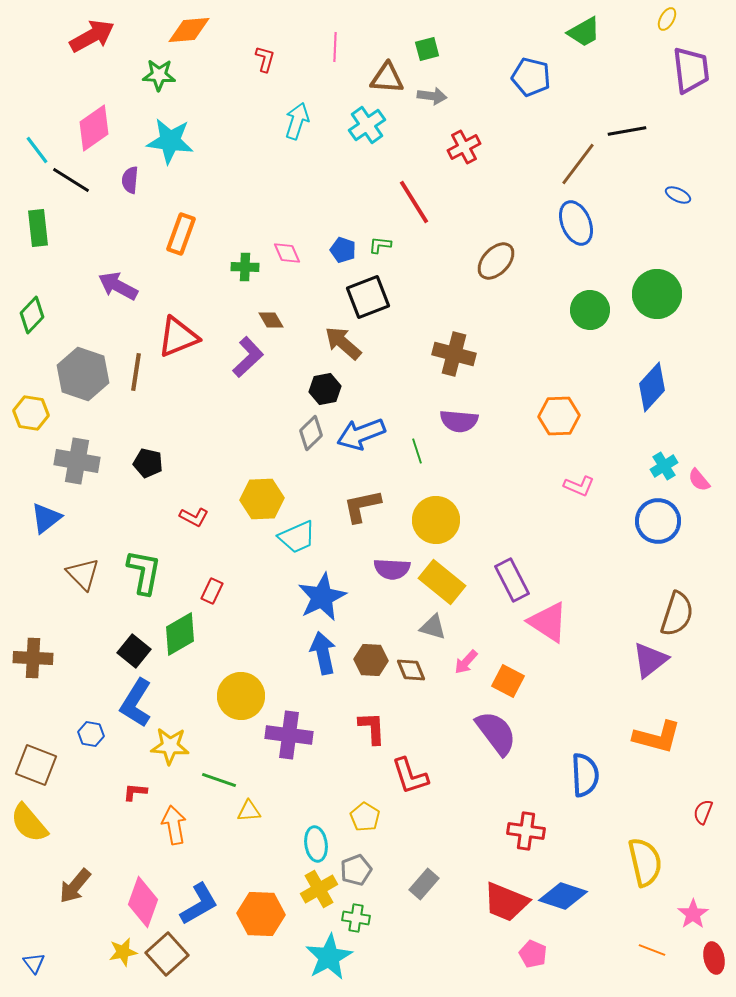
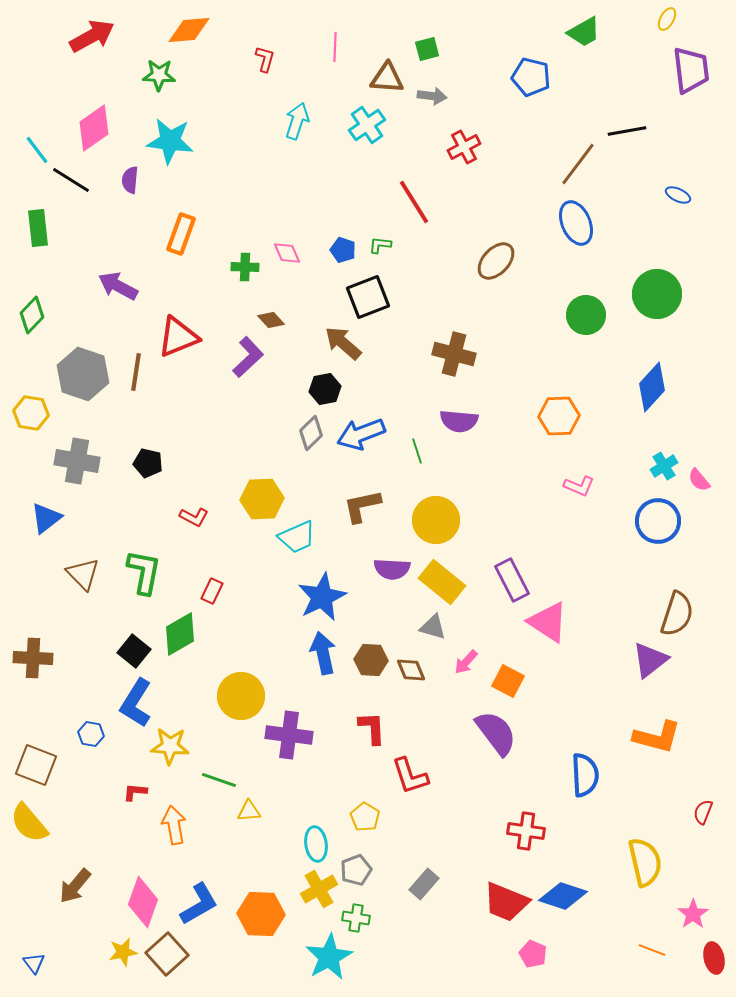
green circle at (590, 310): moved 4 px left, 5 px down
brown diamond at (271, 320): rotated 12 degrees counterclockwise
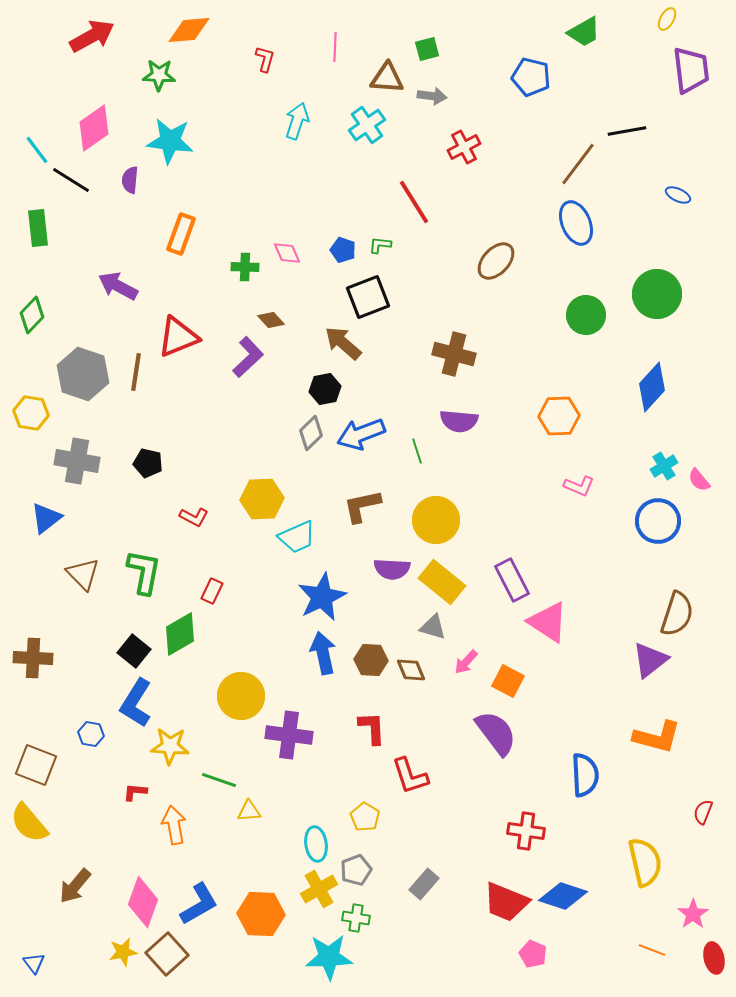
cyan star at (329, 957): rotated 27 degrees clockwise
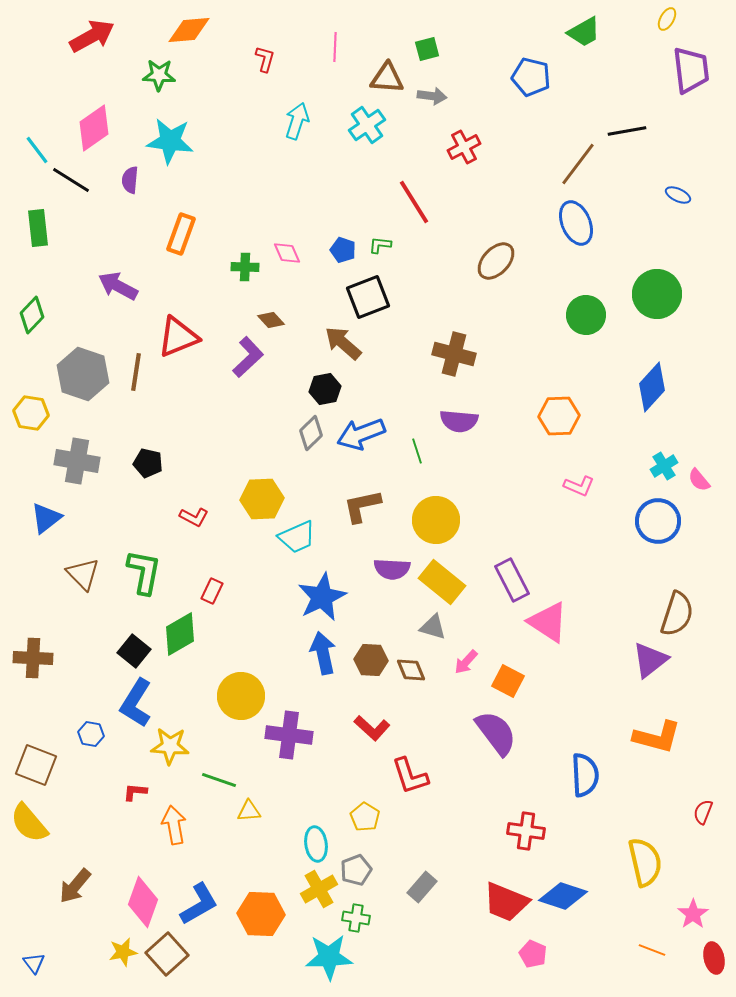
red L-shape at (372, 728): rotated 135 degrees clockwise
gray rectangle at (424, 884): moved 2 px left, 3 px down
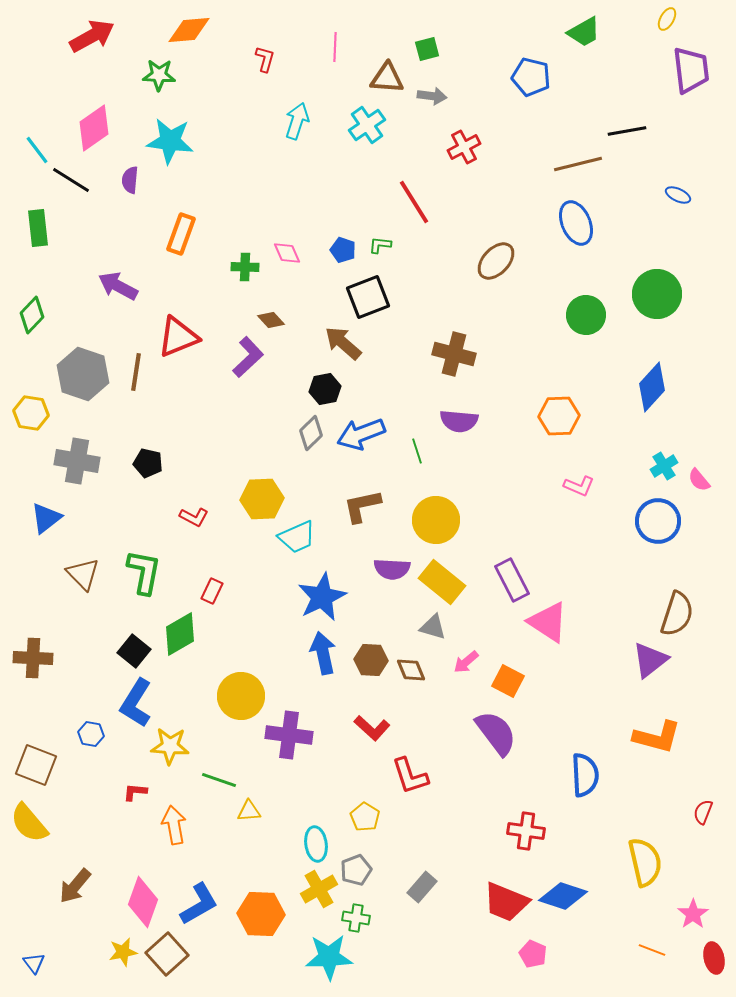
brown line at (578, 164): rotated 39 degrees clockwise
pink arrow at (466, 662): rotated 8 degrees clockwise
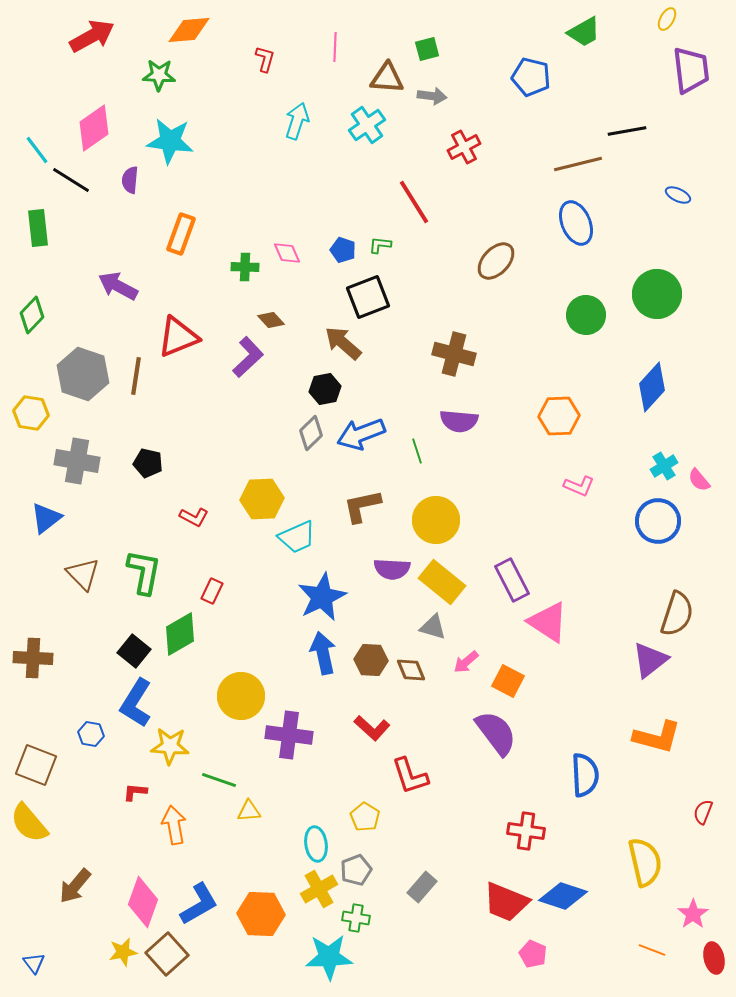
brown line at (136, 372): moved 4 px down
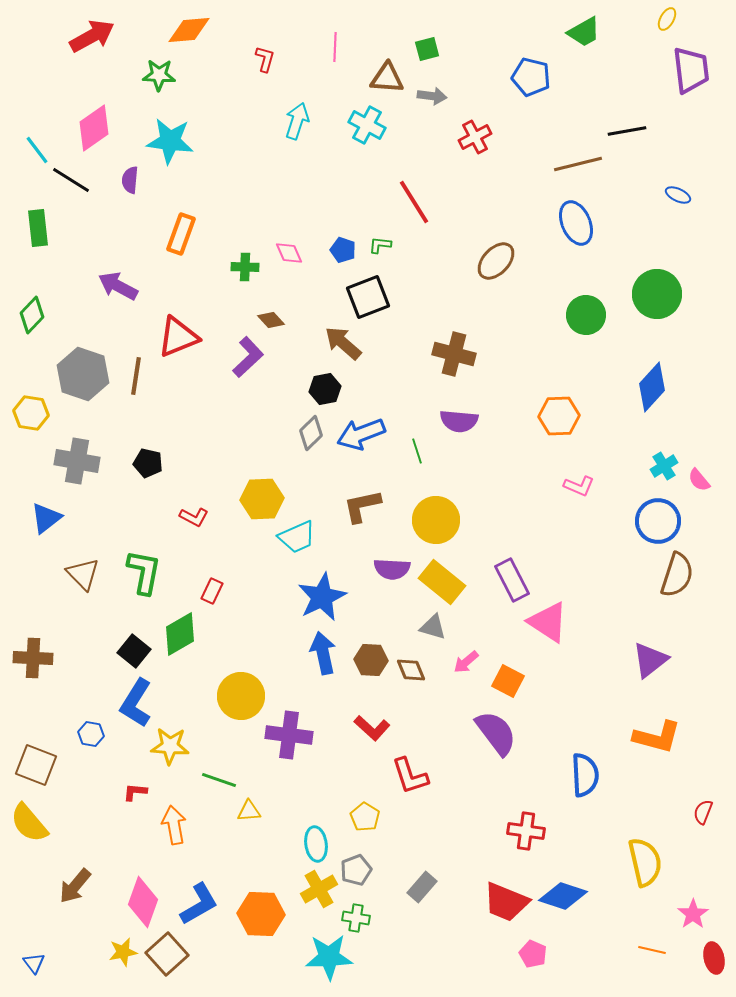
cyan cross at (367, 125): rotated 27 degrees counterclockwise
red cross at (464, 147): moved 11 px right, 10 px up
pink diamond at (287, 253): moved 2 px right
brown semicircle at (677, 614): moved 39 px up
orange line at (652, 950): rotated 8 degrees counterclockwise
